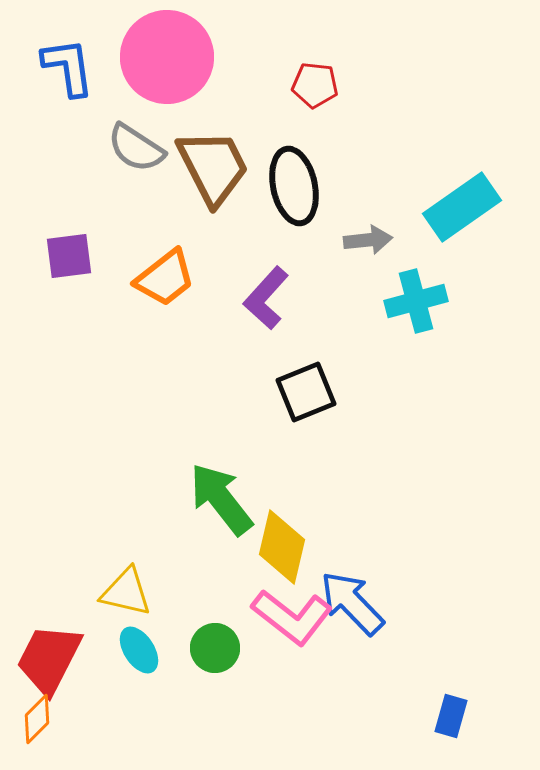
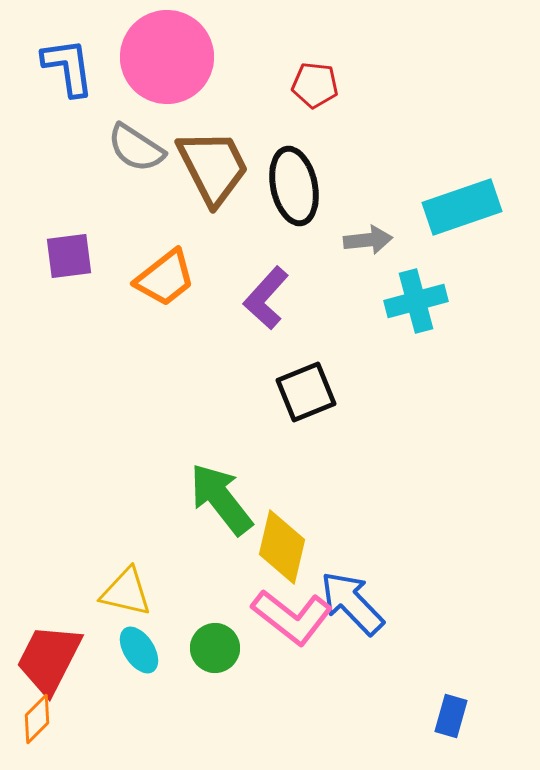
cyan rectangle: rotated 16 degrees clockwise
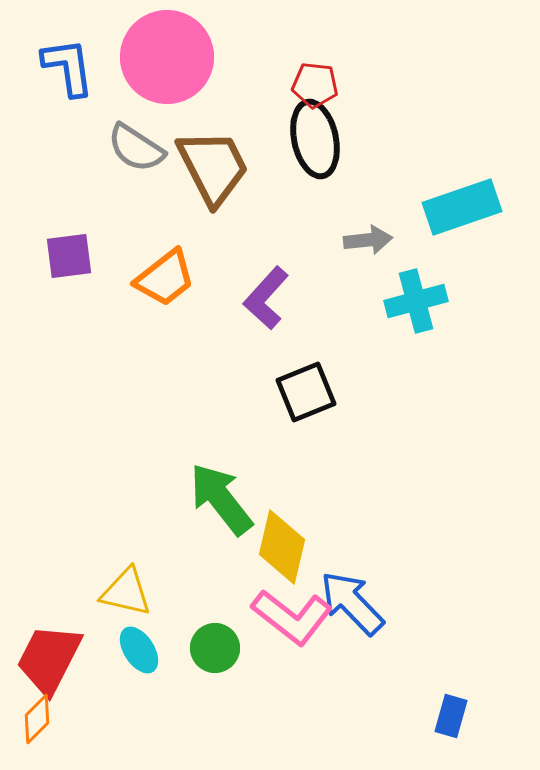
black ellipse: moved 21 px right, 47 px up
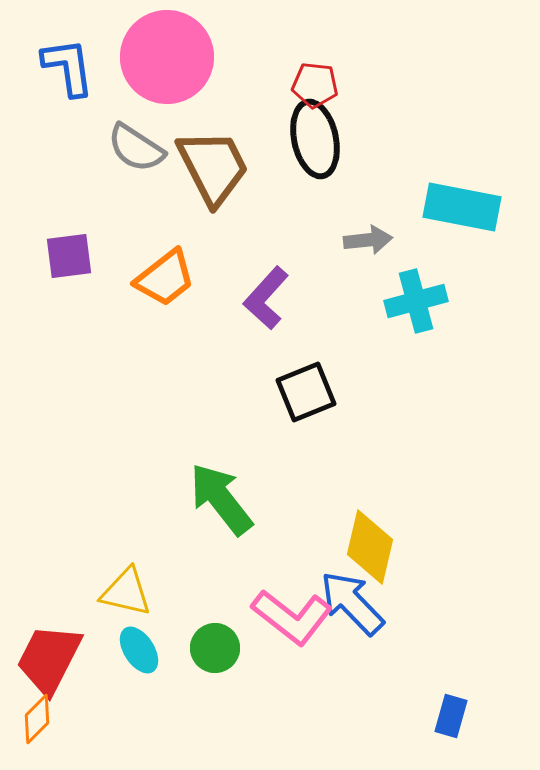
cyan rectangle: rotated 30 degrees clockwise
yellow diamond: moved 88 px right
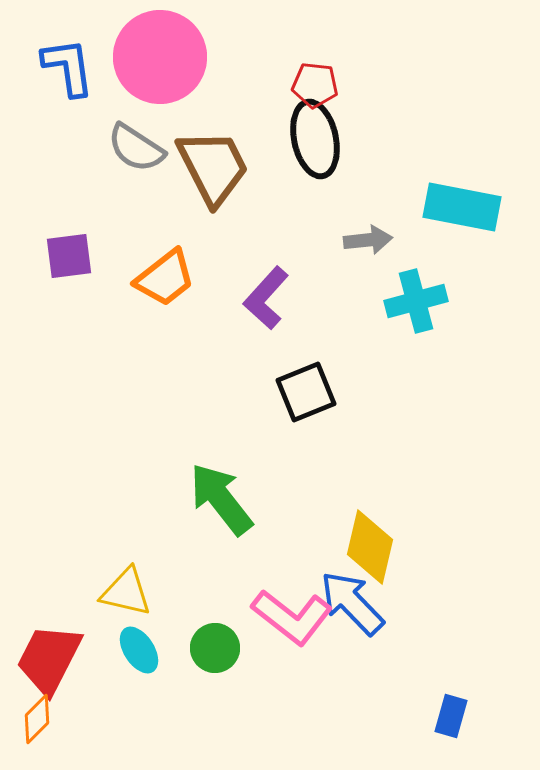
pink circle: moved 7 px left
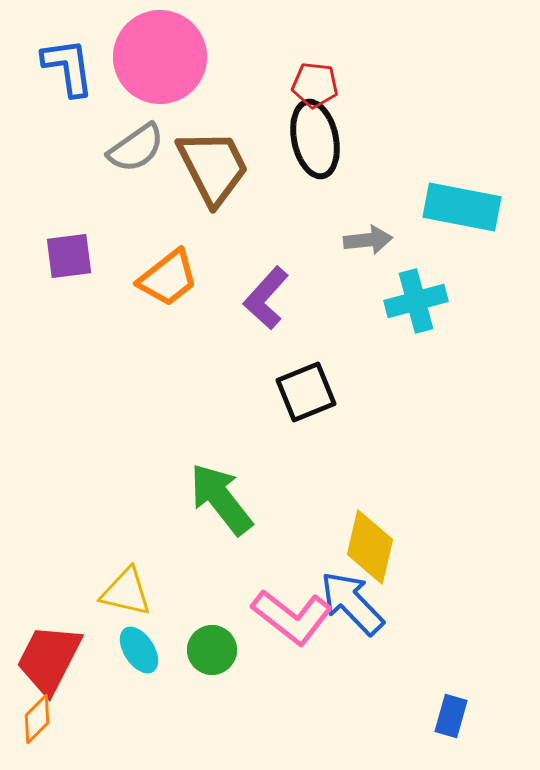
gray semicircle: rotated 68 degrees counterclockwise
orange trapezoid: moved 3 px right
green circle: moved 3 px left, 2 px down
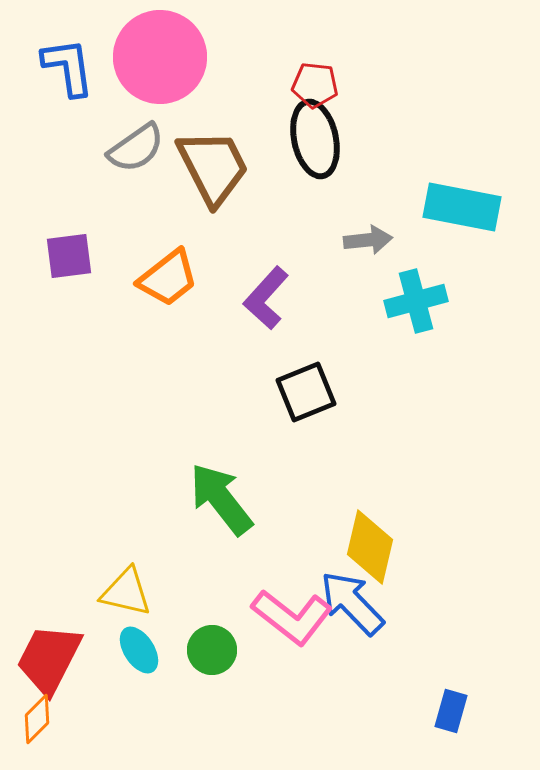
blue rectangle: moved 5 px up
